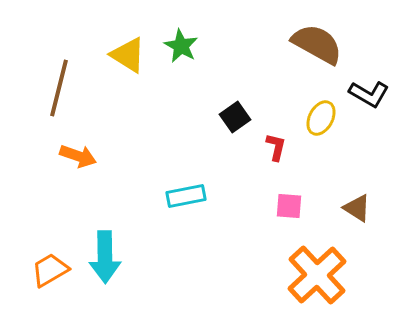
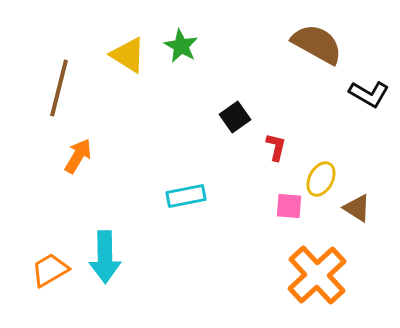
yellow ellipse: moved 61 px down
orange arrow: rotated 78 degrees counterclockwise
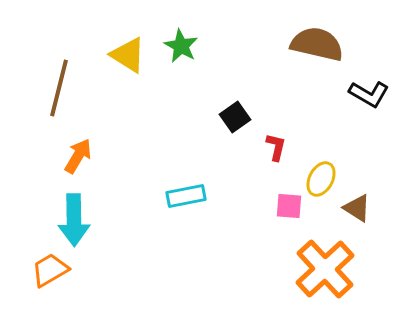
brown semicircle: rotated 16 degrees counterclockwise
cyan arrow: moved 31 px left, 37 px up
orange cross: moved 8 px right, 6 px up
